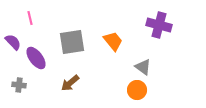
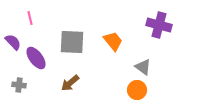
gray square: rotated 12 degrees clockwise
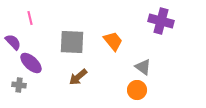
purple cross: moved 2 px right, 4 px up
purple ellipse: moved 5 px left, 5 px down; rotated 10 degrees counterclockwise
brown arrow: moved 8 px right, 6 px up
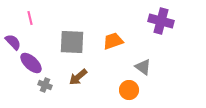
orange trapezoid: rotated 70 degrees counterclockwise
gray cross: moved 26 px right; rotated 16 degrees clockwise
orange circle: moved 8 px left
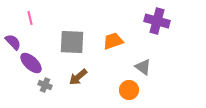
purple cross: moved 4 px left
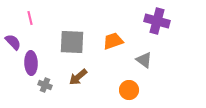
purple ellipse: rotated 45 degrees clockwise
gray triangle: moved 1 px right, 7 px up
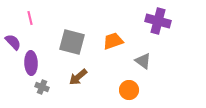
purple cross: moved 1 px right
gray square: rotated 12 degrees clockwise
gray triangle: moved 1 px left, 1 px down
gray cross: moved 3 px left, 2 px down
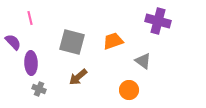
gray cross: moved 3 px left, 2 px down
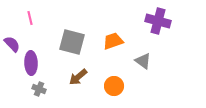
purple semicircle: moved 1 px left, 2 px down
orange circle: moved 15 px left, 4 px up
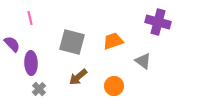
purple cross: moved 1 px down
gray cross: rotated 24 degrees clockwise
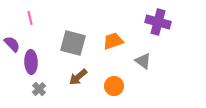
gray square: moved 1 px right, 1 px down
purple ellipse: moved 1 px up
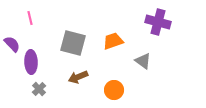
brown arrow: rotated 18 degrees clockwise
orange circle: moved 4 px down
